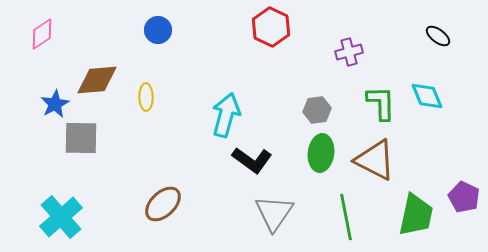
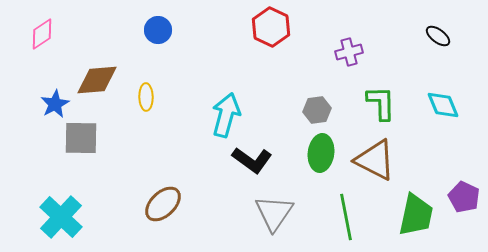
cyan diamond: moved 16 px right, 9 px down
cyan cross: rotated 6 degrees counterclockwise
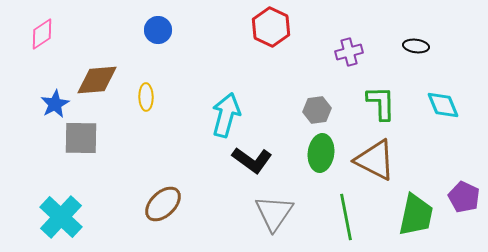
black ellipse: moved 22 px left, 10 px down; rotated 30 degrees counterclockwise
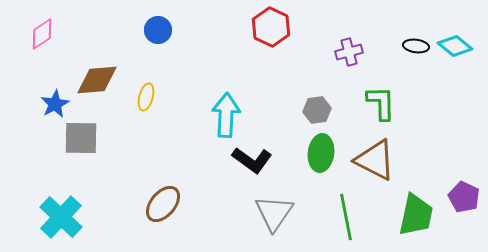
yellow ellipse: rotated 16 degrees clockwise
cyan diamond: moved 12 px right, 59 px up; rotated 28 degrees counterclockwise
cyan arrow: rotated 12 degrees counterclockwise
brown ellipse: rotated 6 degrees counterclockwise
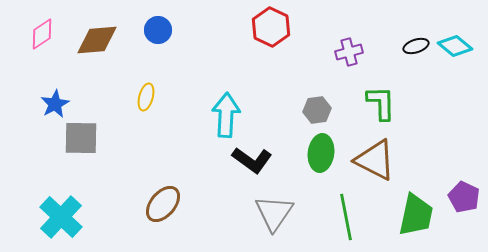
black ellipse: rotated 25 degrees counterclockwise
brown diamond: moved 40 px up
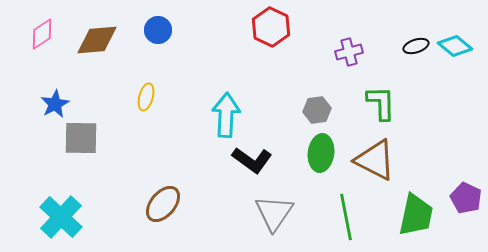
purple pentagon: moved 2 px right, 1 px down
